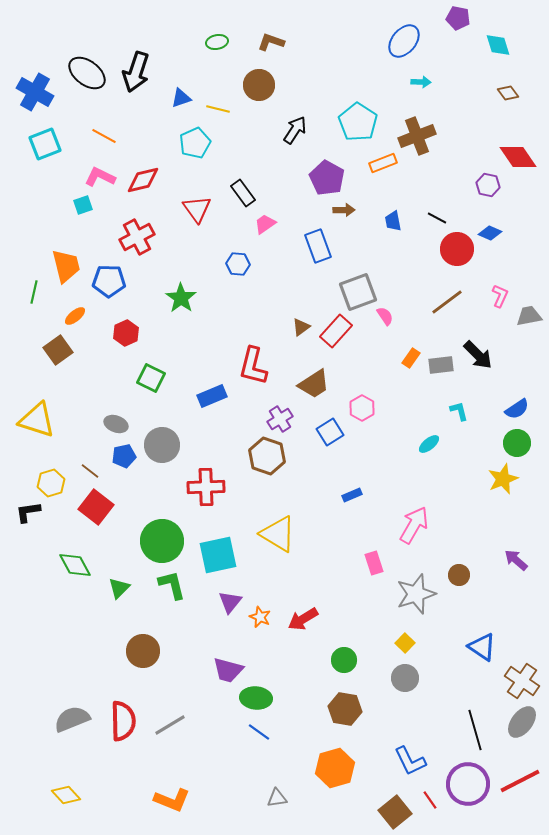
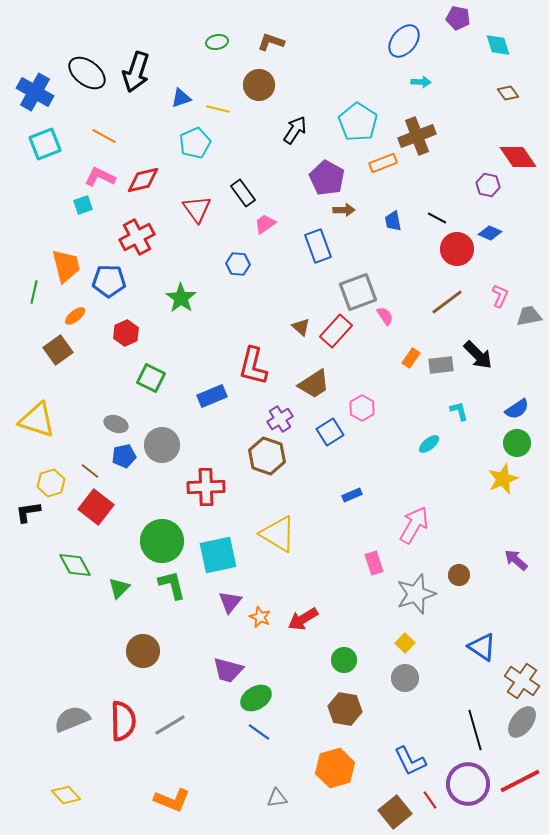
brown triangle at (301, 327): rotated 42 degrees counterclockwise
green ellipse at (256, 698): rotated 36 degrees counterclockwise
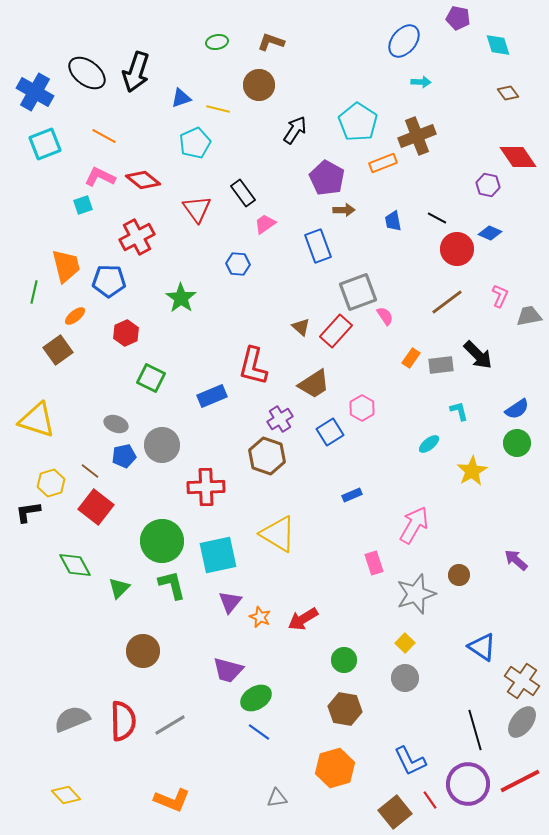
red diamond at (143, 180): rotated 52 degrees clockwise
yellow star at (503, 479): moved 31 px left, 8 px up; rotated 8 degrees counterclockwise
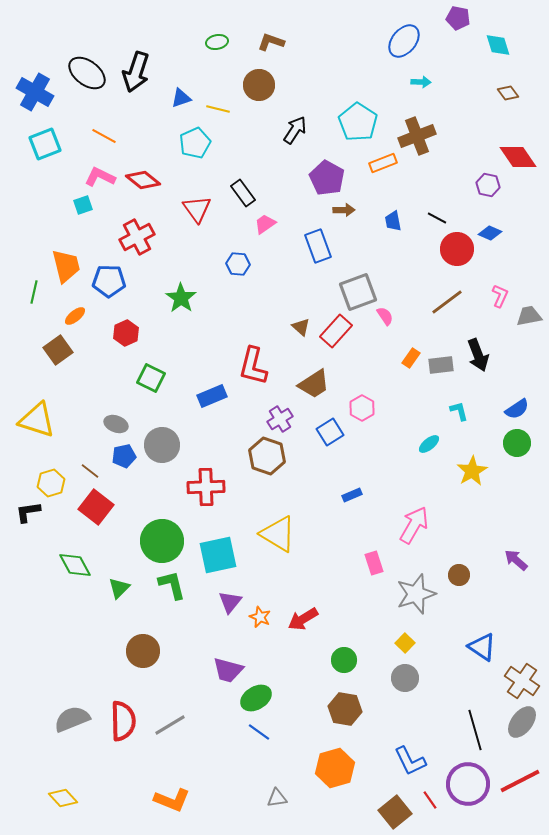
black arrow at (478, 355): rotated 24 degrees clockwise
yellow diamond at (66, 795): moved 3 px left, 3 px down
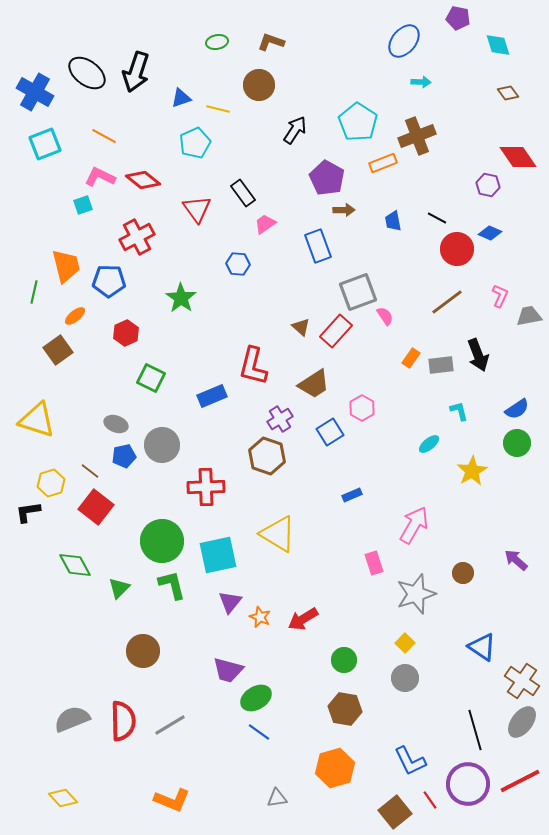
brown circle at (459, 575): moved 4 px right, 2 px up
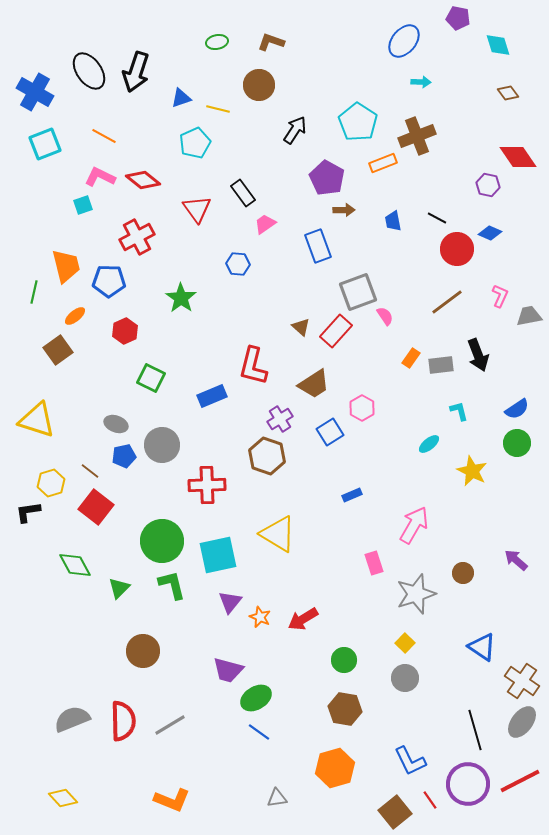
black ellipse at (87, 73): moved 2 px right, 2 px up; rotated 18 degrees clockwise
red hexagon at (126, 333): moved 1 px left, 2 px up
yellow star at (472, 471): rotated 16 degrees counterclockwise
red cross at (206, 487): moved 1 px right, 2 px up
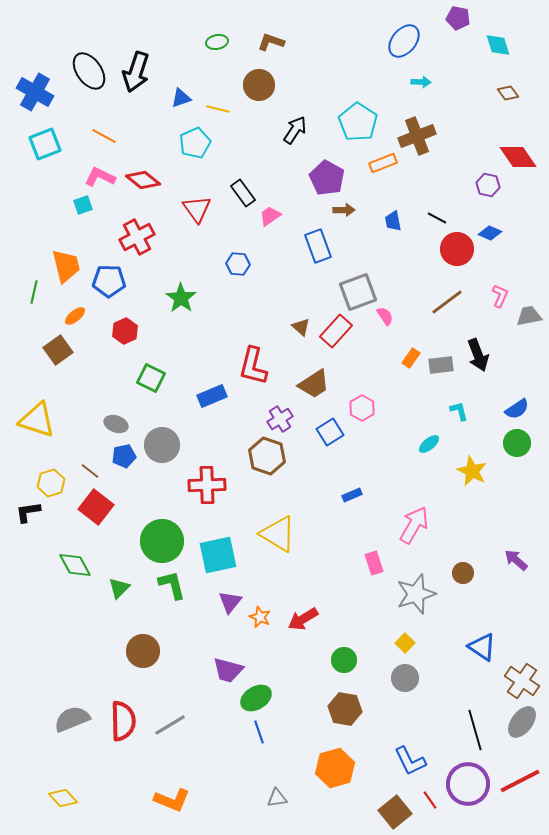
pink trapezoid at (265, 224): moved 5 px right, 8 px up
blue line at (259, 732): rotated 35 degrees clockwise
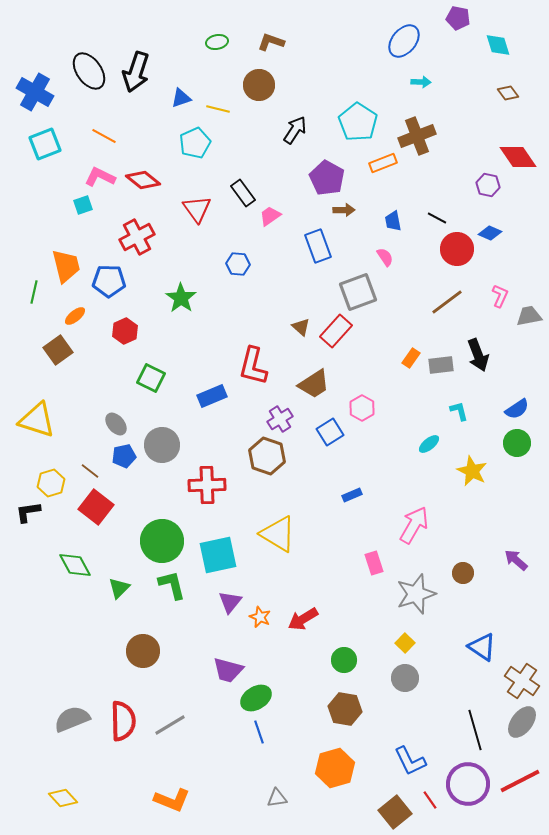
pink semicircle at (385, 316): moved 59 px up
gray ellipse at (116, 424): rotated 30 degrees clockwise
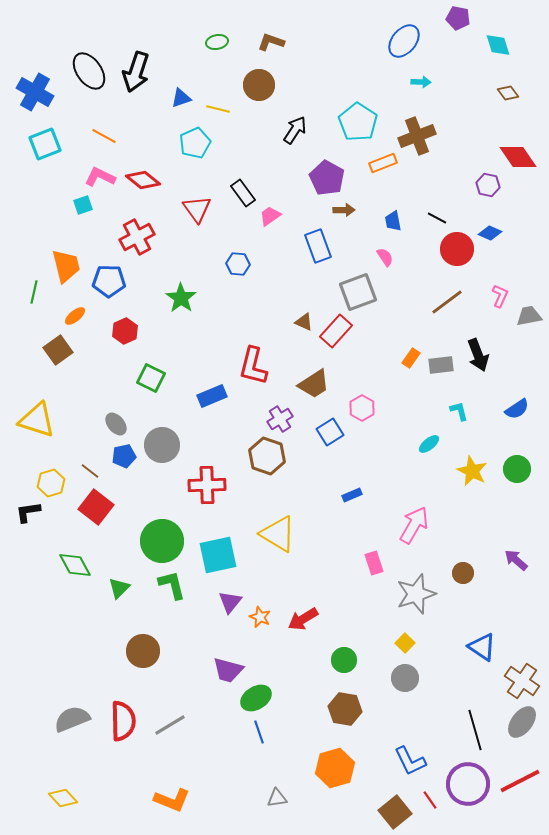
brown triangle at (301, 327): moved 3 px right, 5 px up; rotated 18 degrees counterclockwise
green circle at (517, 443): moved 26 px down
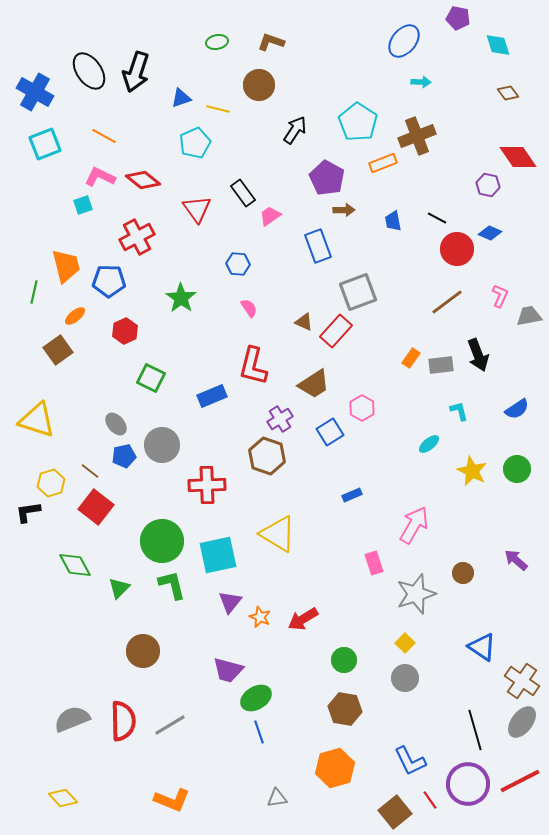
pink semicircle at (385, 257): moved 136 px left, 51 px down
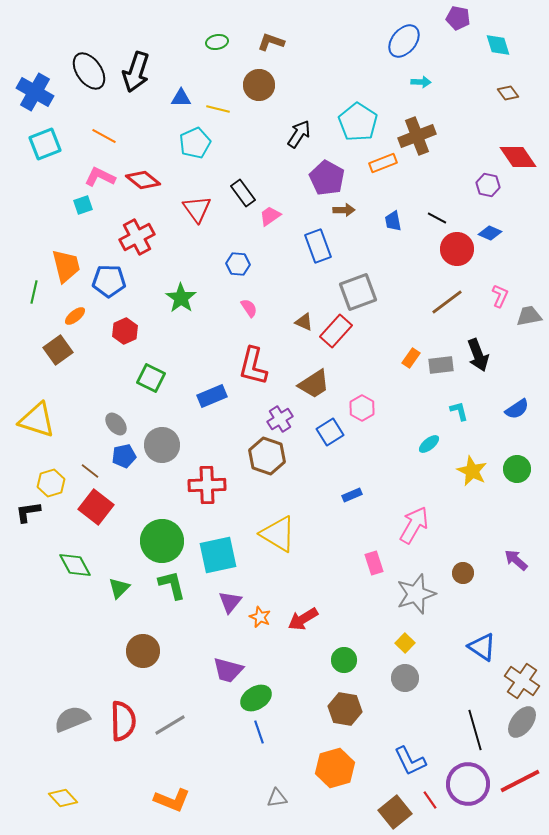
blue triangle at (181, 98): rotated 20 degrees clockwise
black arrow at (295, 130): moved 4 px right, 4 px down
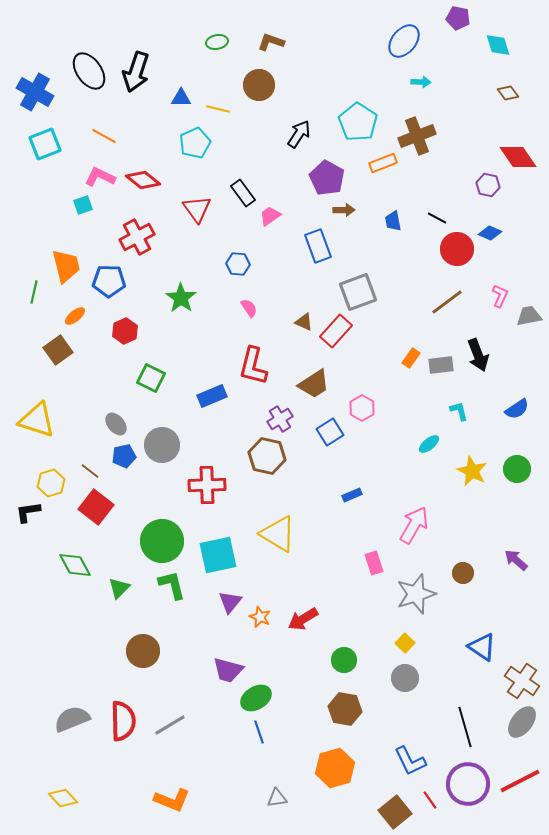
brown hexagon at (267, 456): rotated 6 degrees counterclockwise
black line at (475, 730): moved 10 px left, 3 px up
